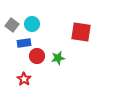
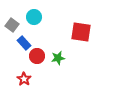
cyan circle: moved 2 px right, 7 px up
blue rectangle: rotated 56 degrees clockwise
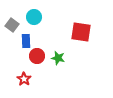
blue rectangle: moved 2 px right, 2 px up; rotated 40 degrees clockwise
green star: rotated 24 degrees clockwise
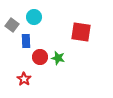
red circle: moved 3 px right, 1 px down
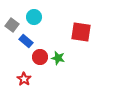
blue rectangle: rotated 48 degrees counterclockwise
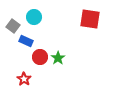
gray square: moved 1 px right, 1 px down
red square: moved 9 px right, 13 px up
blue rectangle: rotated 16 degrees counterclockwise
green star: rotated 24 degrees clockwise
